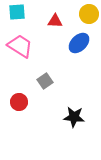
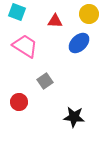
cyan square: rotated 24 degrees clockwise
pink trapezoid: moved 5 px right
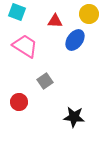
blue ellipse: moved 4 px left, 3 px up; rotated 10 degrees counterclockwise
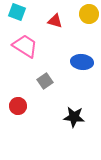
red triangle: rotated 14 degrees clockwise
blue ellipse: moved 7 px right, 22 px down; rotated 60 degrees clockwise
red circle: moved 1 px left, 4 px down
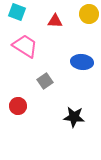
red triangle: rotated 14 degrees counterclockwise
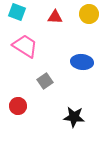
red triangle: moved 4 px up
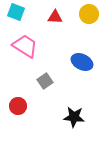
cyan square: moved 1 px left
blue ellipse: rotated 20 degrees clockwise
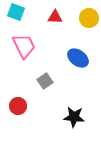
yellow circle: moved 4 px down
pink trapezoid: moved 1 px left; rotated 32 degrees clockwise
blue ellipse: moved 4 px left, 4 px up; rotated 10 degrees clockwise
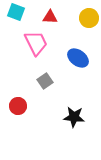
red triangle: moved 5 px left
pink trapezoid: moved 12 px right, 3 px up
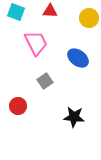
red triangle: moved 6 px up
